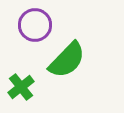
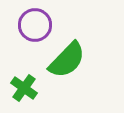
green cross: moved 3 px right, 1 px down; rotated 16 degrees counterclockwise
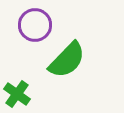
green cross: moved 7 px left, 6 px down
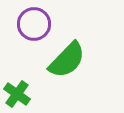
purple circle: moved 1 px left, 1 px up
